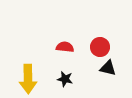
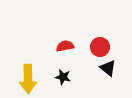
red semicircle: moved 1 px up; rotated 18 degrees counterclockwise
black triangle: rotated 24 degrees clockwise
black star: moved 2 px left, 2 px up
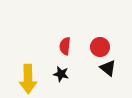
red semicircle: rotated 72 degrees counterclockwise
black star: moved 2 px left, 3 px up
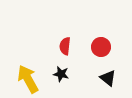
red circle: moved 1 px right
black triangle: moved 10 px down
yellow arrow: rotated 152 degrees clockwise
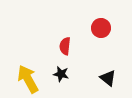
red circle: moved 19 px up
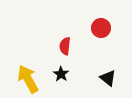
black star: rotated 21 degrees clockwise
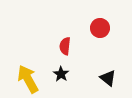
red circle: moved 1 px left
